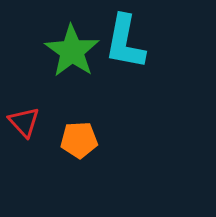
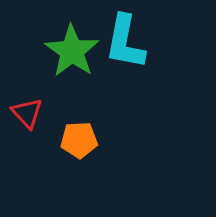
red triangle: moved 3 px right, 9 px up
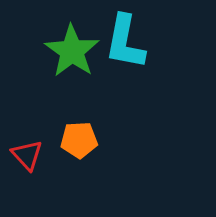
red triangle: moved 42 px down
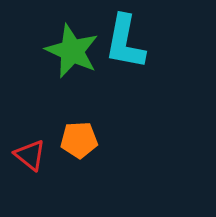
green star: rotated 10 degrees counterclockwise
red triangle: moved 3 px right; rotated 8 degrees counterclockwise
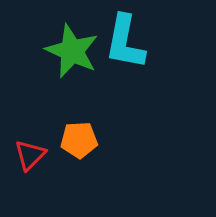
red triangle: rotated 36 degrees clockwise
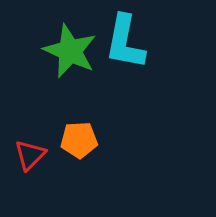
green star: moved 2 px left
